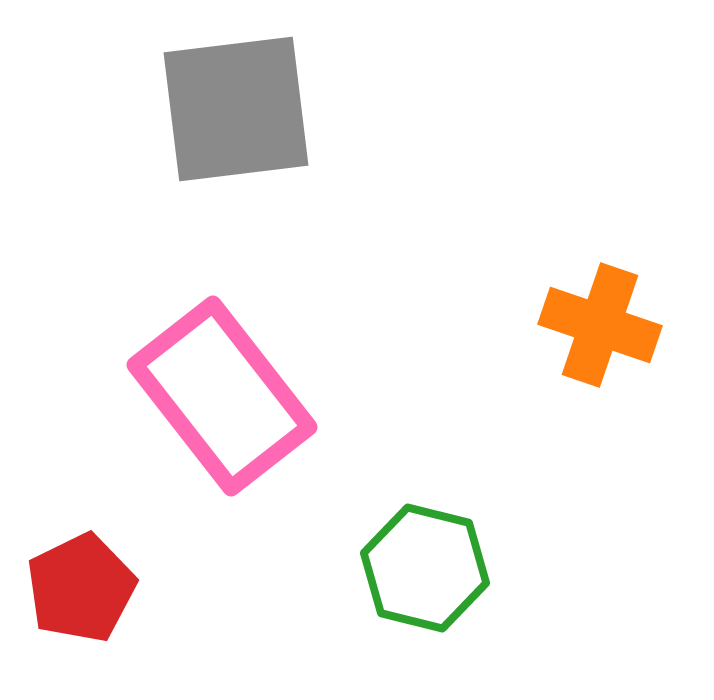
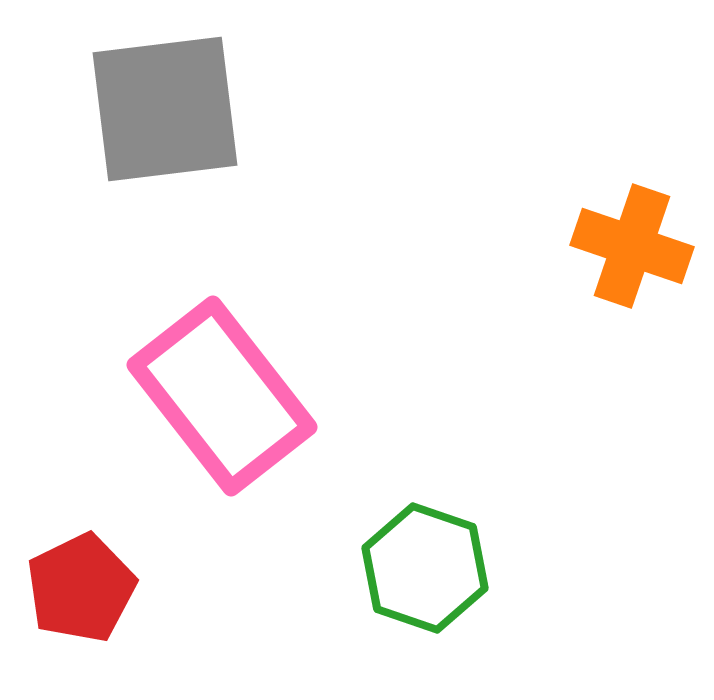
gray square: moved 71 px left
orange cross: moved 32 px right, 79 px up
green hexagon: rotated 5 degrees clockwise
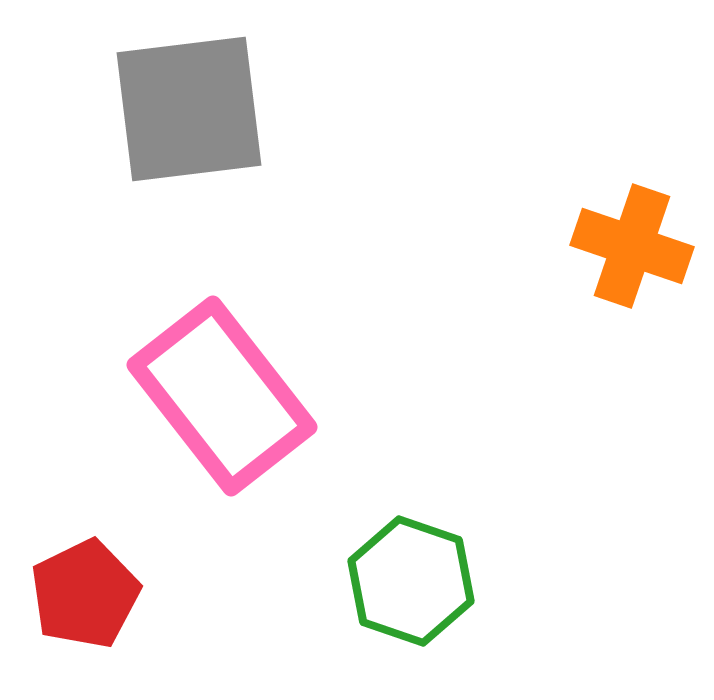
gray square: moved 24 px right
green hexagon: moved 14 px left, 13 px down
red pentagon: moved 4 px right, 6 px down
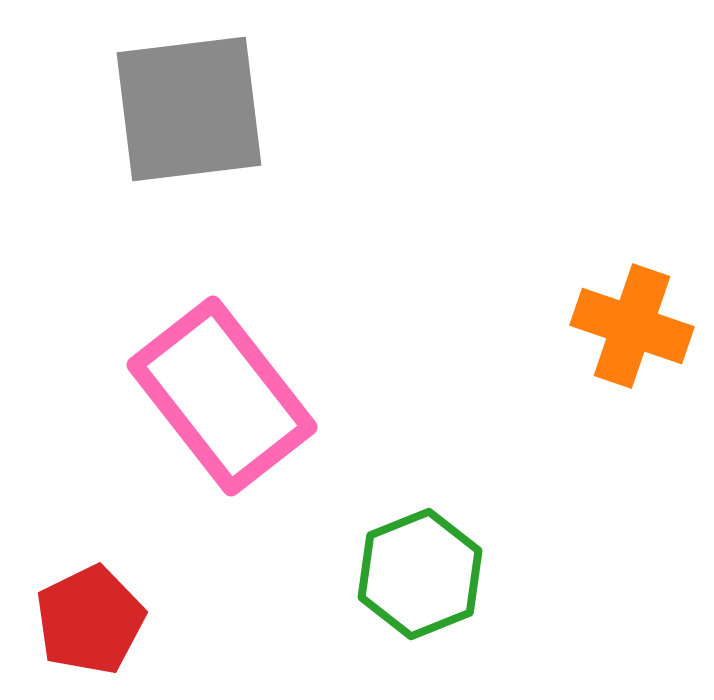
orange cross: moved 80 px down
green hexagon: moved 9 px right, 7 px up; rotated 19 degrees clockwise
red pentagon: moved 5 px right, 26 px down
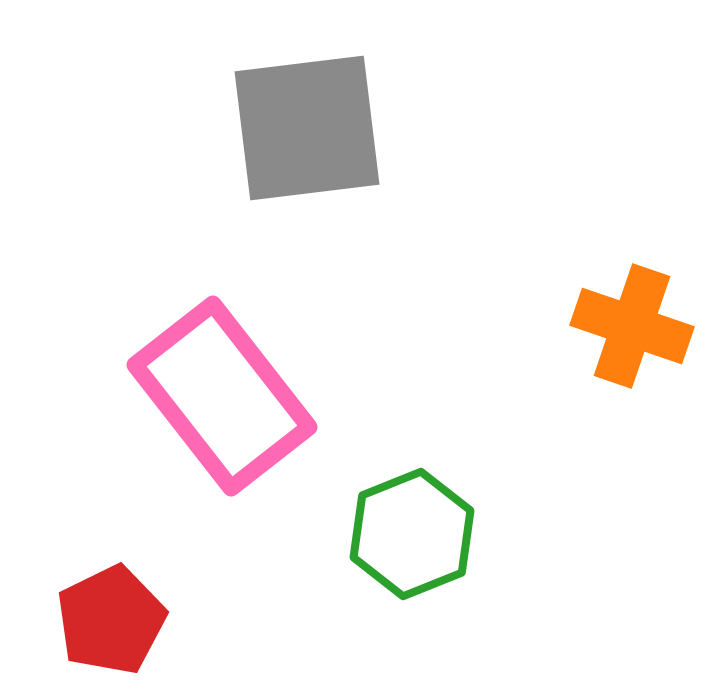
gray square: moved 118 px right, 19 px down
green hexagon: moved 8 px left, 40 px up
red pentagon: moved 21 px right
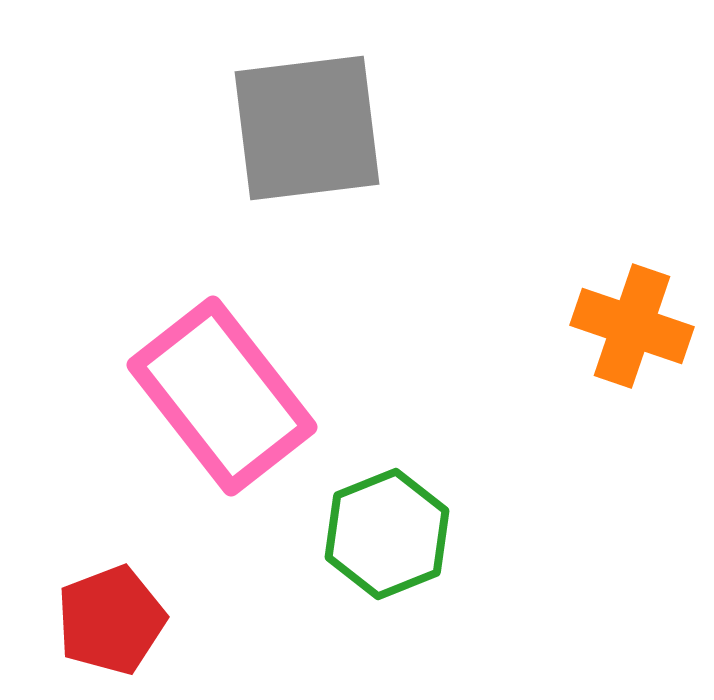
green hexagon: moved 25 px left
red pentagon: rotated 5 degrees clockwise
